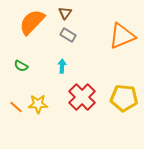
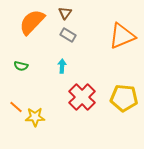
green semicircle: rotated 16 degrees counterclockwise
yellow star: moved 3 px left, 13 px down
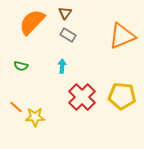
yellow pentagon: moved 2 px left, 2 px up
